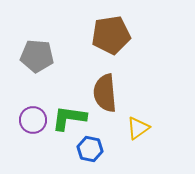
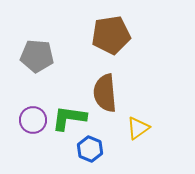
blue hexagon: rotated 10 degrees clockwise
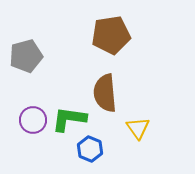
gray pentagon: moved 11 px left; rotated 20 degrees counterclockwise
green L-shape: moved 1 px down
yellow triangle: rotated 30 degrees counterclockwise
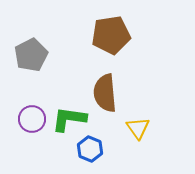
gray pentagon: moved 5 px right, 1 px up; rotated 12 degrees counterclockwise
purple circle: moved 1 px left, 1 px up
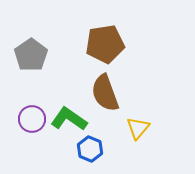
brown pentagon: moved 6 px left, 9 px down
gray pentagon: rotated 8 degrees counterclockwise
brown semicircle: rotated 15 degrees counterclockwise
green L-shape: rotated 27 degrees clockwise
yellow triangle: rotated 15 degrees clockwise
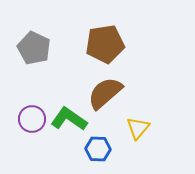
gray pentagon: moved 3 px right, 7 px up; rotated 12 degrees counterclockwise
brown semicircle: rotated 69 degrees clockwise
blue hexagon: moved 8 px right; rotated 20 degrees counterclockwise
